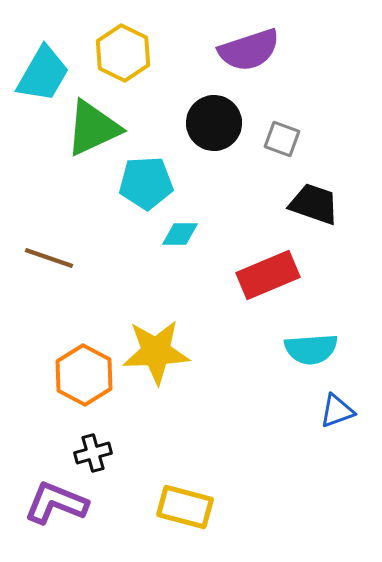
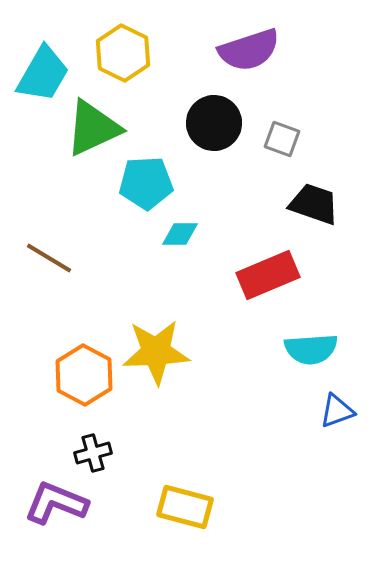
brown line: rotated 12 degrees clockwise
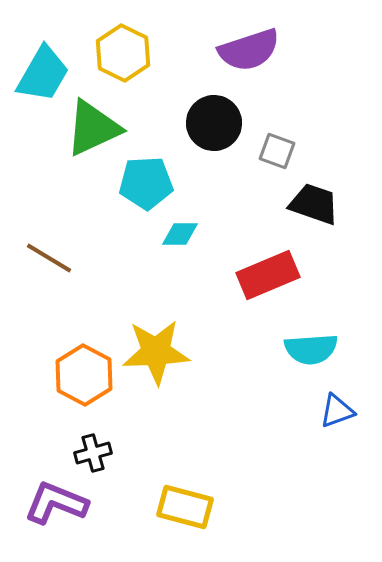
gray square: moved 5 px left, 12 px down
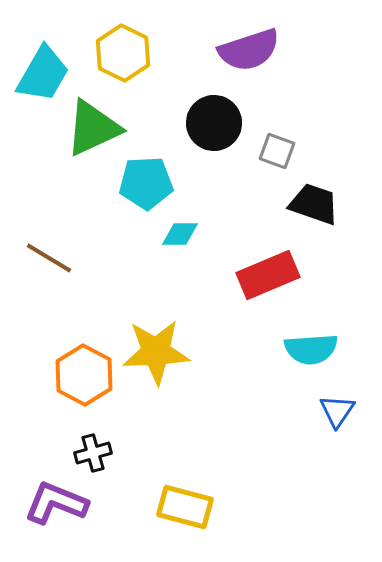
blue triangle: rotated 36 degrees counterclockwise
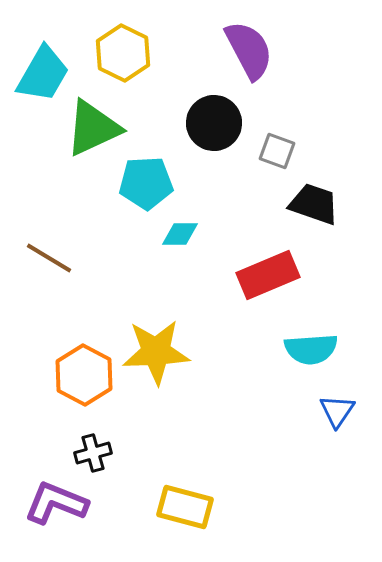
purple semicircle: rotated 100 degrees counterclockwise
